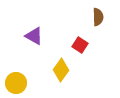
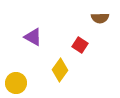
brown semicircle: moved 2 px right, 1 px down; rotated 90 degrees clockwise
purple triangle: moved 1 px left, 1 px down
yellow diamond: moved 1 px left
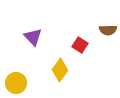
brown semicircle: moved 8 px right, 12 px down
purple triangle: rotated 18 degrees clockwise
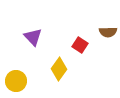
brown semicircle: moved 2 px down
yellow diamond: moved 1 px left, 1 px up
yellow circle: moved 2 px up
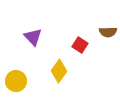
yellow diamond: moved 2 px down
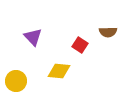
yellow diamond: rotated 60 degrees clockwise
